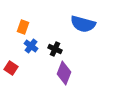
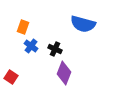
red square: moved 9 px down
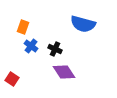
purple diamond: moved 1 px up; rotated 55 degrees counterclockwise
red square: moved 1 px right, 2 px down
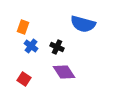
black cross: moved 2 px right, 2 px up
red square: moved 12 px right
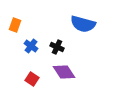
orange rectangle: moved 8 px left, 2 px up
red square: moved 8 px right
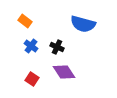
orange rectangle: moved 10 px right, 4 px up; rotated 72 degrees counterclockwise
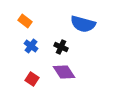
black cross: moved 4 px right
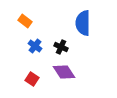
blue semicircle: moved 1 px up; rotated 75 degrees clockwise
blue cross: moved 4 px right
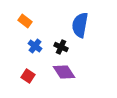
blue semicircle: moved 3 px left, 2 px down; rotated 10 degrees clockwise
red square: moved 4 px left, 3 px up
